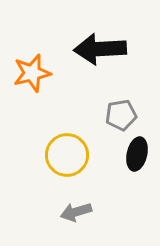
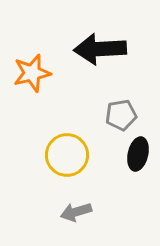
black ellipse: moved 1 px right
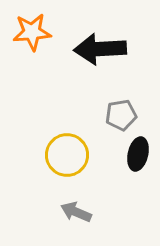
orange star: moved 41 px up; rotated 9 degrees clockwise
gray arrow: rotated 40 degrees clockwise
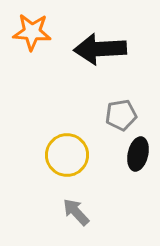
orange star: rotated 9 degrees clockwise
gray arrow: rotated 24 degrees clockwise
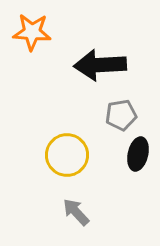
black arrow: moved 16 px down
